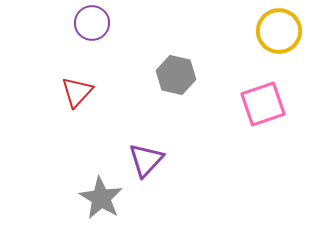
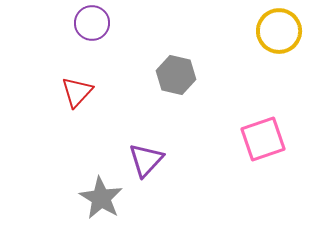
pink square: moved 35 px down
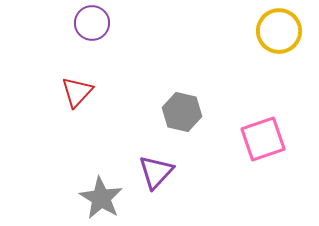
gray hexagon: moved 6 px right, 37 px down
purple triangle: moved 10 px right, 12 px down
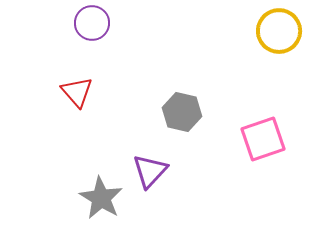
red triangle: rotated 24 degrees counterclockwise
purple triangle: moved 6 px left, 1 px up
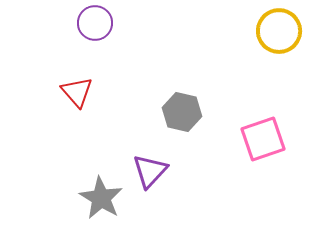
purple circle: moved 3 px right
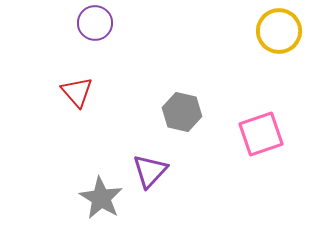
pink square: moved 2 px left, 5 px up
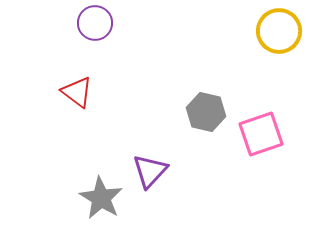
red triangle: rotated 12 degrees counterclockwise
gray hexagon: moved 24 px right
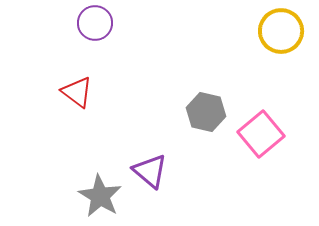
yellow circle: moved 2 px right
pink square: rotated 21 degrees counterclockwise
purple triangle: rotated 33 degrees counterclockwise
gray star: moved 1 px left, 2 px up
